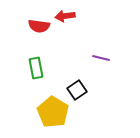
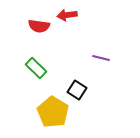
red arrow: moved 2 px right, 1 px up
green rectangle: rotated 35 degrees counterclockwise
black square: rotated 24 degrees counterclockwise
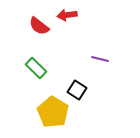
red semicircle: rotated 30 degrees clockwise
purple line: moved 1 px left, 1 px down
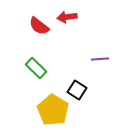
red arrow: moved 2 px down
purple line: rotated 18 degrees counterclockwise
yellow pentagon: moved 2 px up
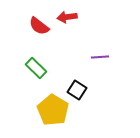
purple line: moved 2 px up
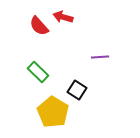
red arrow: moved 4 px left; rotated 24 degrees clockwise
red semicircle: rotated 10 degrees clockwise
green rectangle: moved 2 px right, 4 px down
yellow pentagon: moved 2 px down
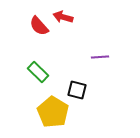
black square: rotated 18 degrees counterclockwise
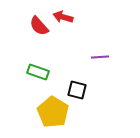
green rectangle: rotated 25 degrees counterclockwise
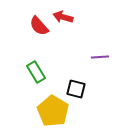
green rectangle: moved 2 px left; rotated 40 degrees clockwise
black square: moved 1 px left, 1 px up
yellow pentagon: moved 1 px up
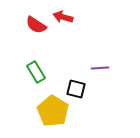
red semicircle: moved 3 px left, 1 px up; rotated 15 degrees counterclockwise
purple line: moved 11 px down
